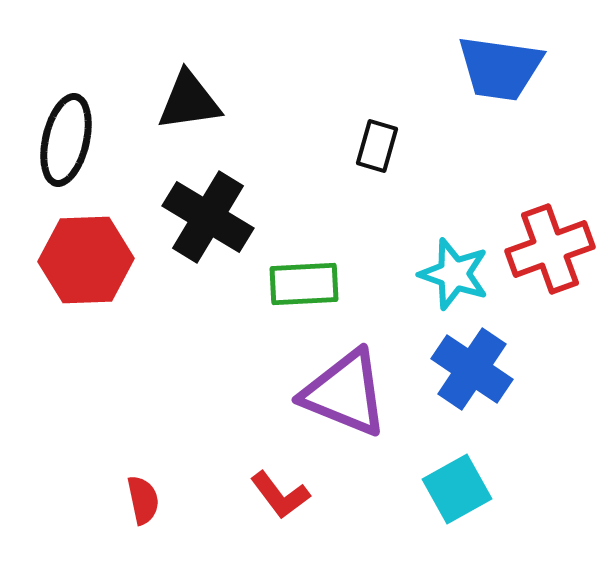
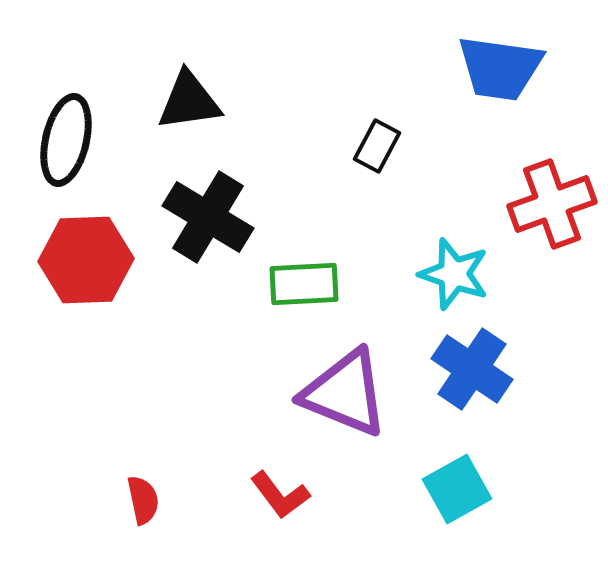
black rectangle: rotated 12 degrees clockwise
red cross: moved 2 px right, 45 px up
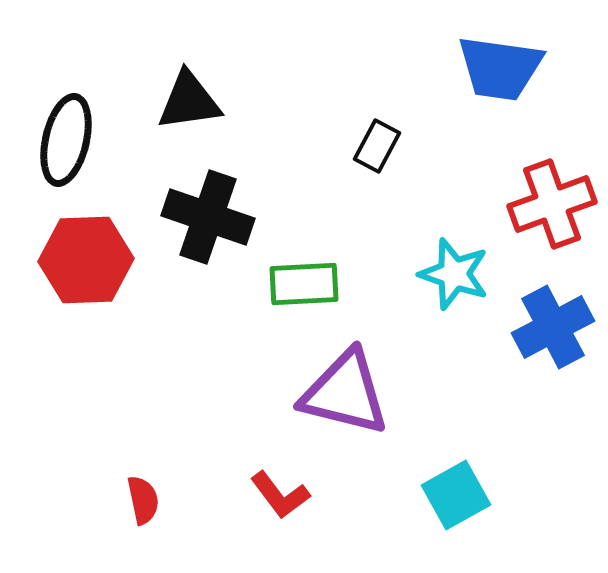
black cross: rotated 12 degrees counterclockwise
blue cross: moved 81 px right, 42 px up; rotated 28 degrees clockwise
purple triangle: rotated 8 degrees counterclockwise
cyan square: moved 1 px left, 6 px down
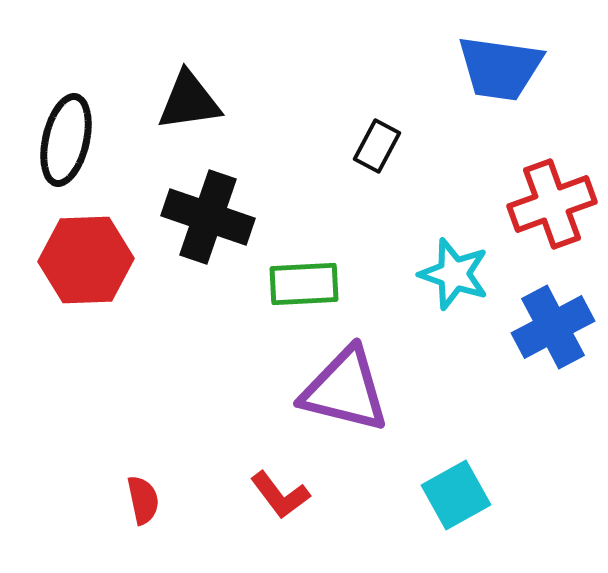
purple triangle: moved 3 px up
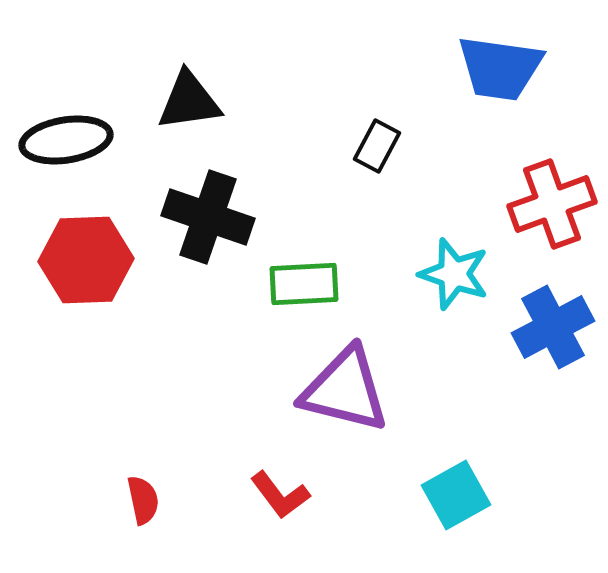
black ellipse: rotated 68 degrees clockwise
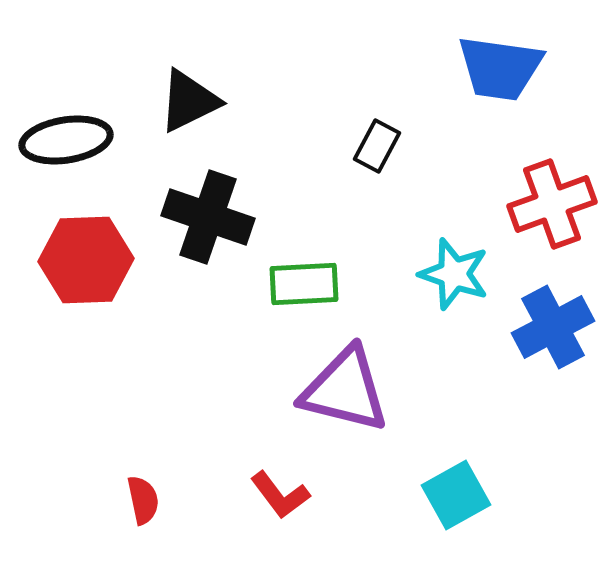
black triangle: rotated 18 degrees counterclockwise
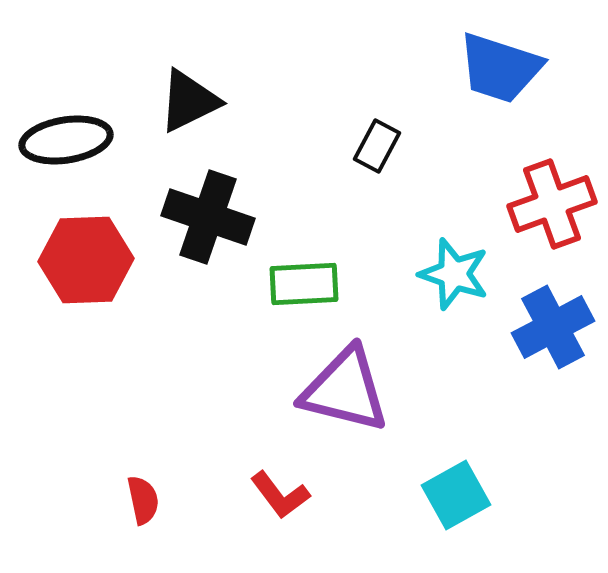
blue trapezoid: rotated 10 degrees clockwise
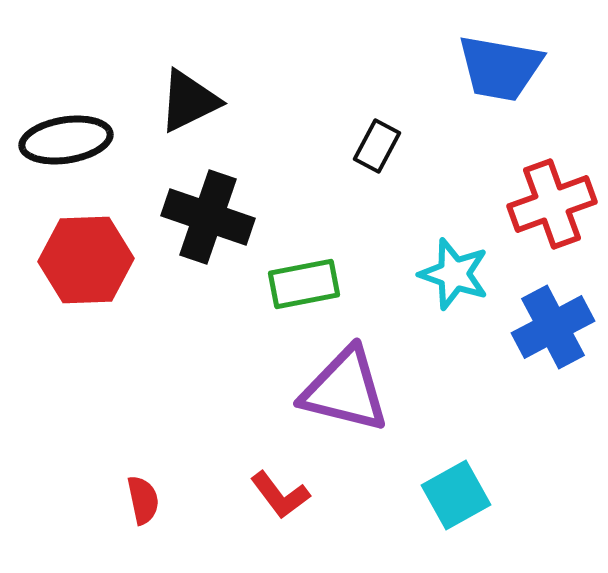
blue trapezoid: rotated 8 degrees counterclockwise
green rectangle: rotated 8 degrees counterclockwise
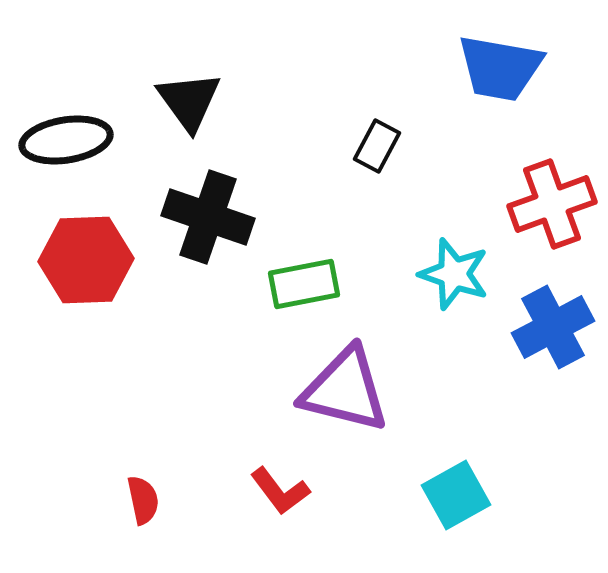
black triangle: rotated 40 degrees counterclockwise
red L-shape: moved 4 px up
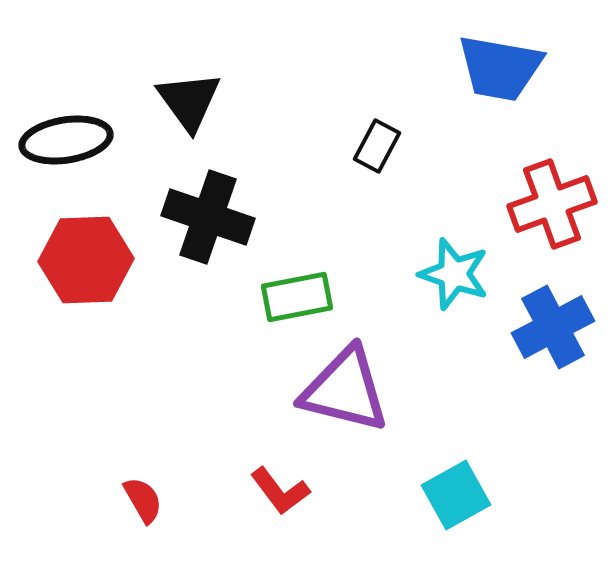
green rectangle: moved 7 px left, 13 px down
red semicircle: rotated 18 degrees counterclockwise
